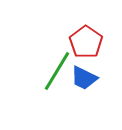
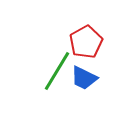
red pentagon: rotated 8 degrees clockwise
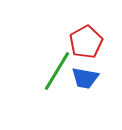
blue trapezoid: moved 1 px right; rotated 16 degrees counterclockwise
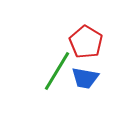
red pentagon: rotated 12 degrees counterclockwise
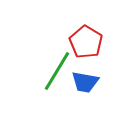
blue trapezoid: moved 4 px down
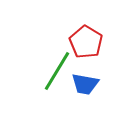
blue trapezoid: moved 2 px down
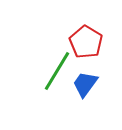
blue trapezoid: rotated 116 degrees clockwise
